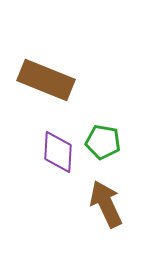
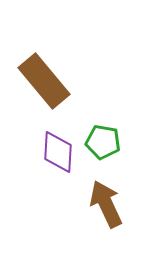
brown rectangle: moved 2 px left, 1 px down; rotated 28 degrees clockwise
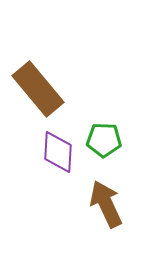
brown rectangle: moved 6 px left, 8 px down
green pentagon: moved 1 px right, 2 px up; rotated 8 degrees counterclockwise
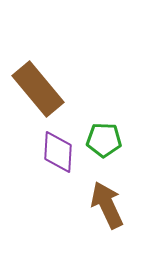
brown arrow: moved 1 px right, 1 px down
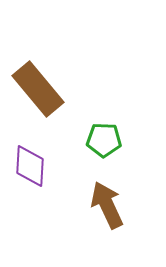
purple diamond: moved 28 px left, 14 px down
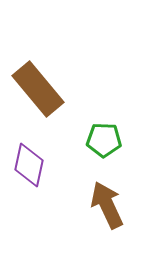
purple diamond: moved 1 px left, 1 px up; rotated 9 degrees clockwise
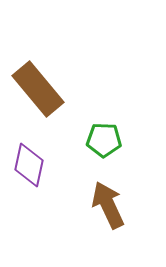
brown arrow: moved 1 px right
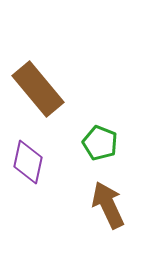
green pentagon: moved 4 px left, 3 px down; rotated 20 degrees clockwise
purple diamond: moved 1 px left, 3 px up
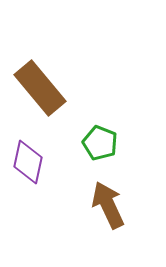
brown rectangle: moved 2 px right, 1 px up
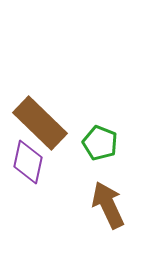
brown rectangle: moved 35 px down; rotated 6 degrees counterclockwise
